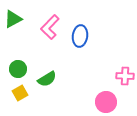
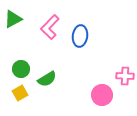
green circle: moved 3 px right
pink circle: moved 4 px left, 7 px up
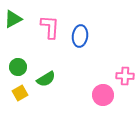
pink L-shape: rotated 140 degrees clockwise
green circle: moved 3 px left, 2 px up
green semicircle: moved 1 px left
pink circle: moved 1 px right
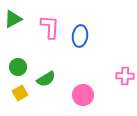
pink circle: moved 20 px left
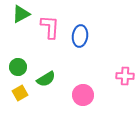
green triangle: moved 8 px right, 5 px up
